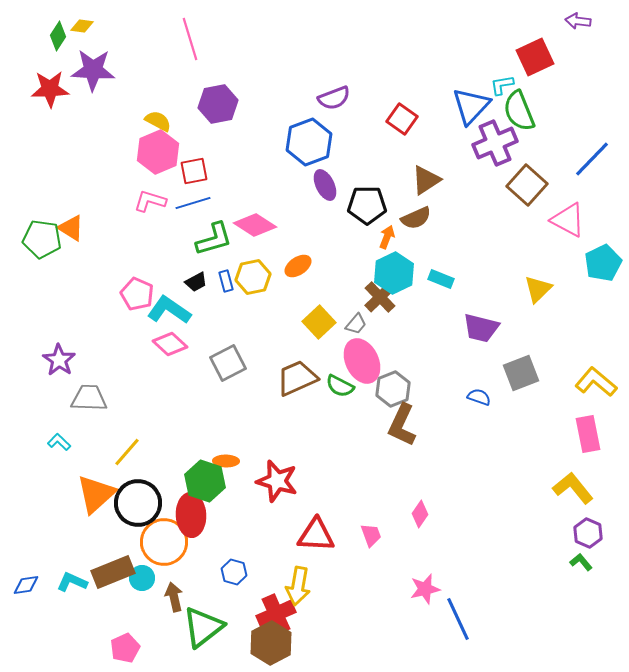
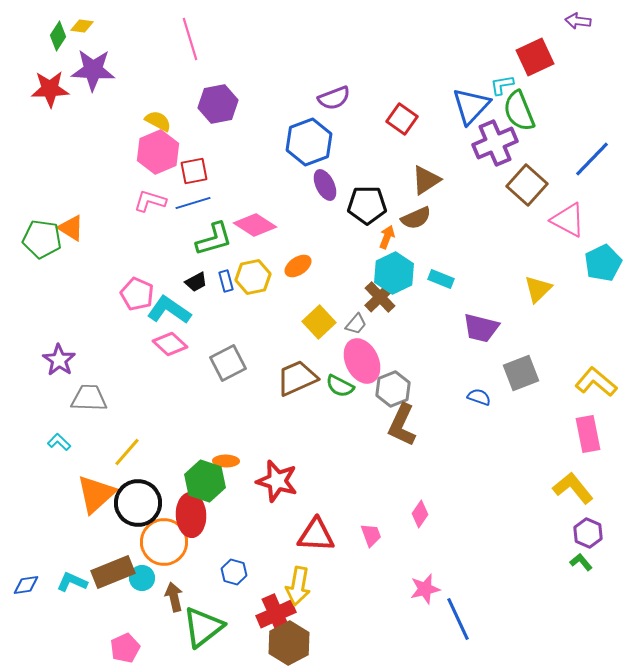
brown hexagon at (271, 643): moved 18 px right
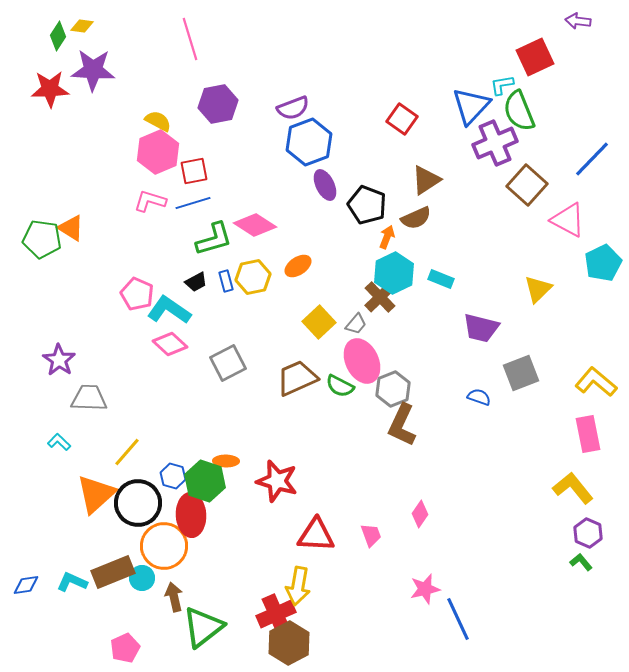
purple semicircle at (334, 98): moved 41 px left, 10 px down
black pentagon at (367, 205): rotated 21 degrees clockwise
orange circle at (164, 542): moved 4 px down
blue hexagon at (234, 572): moved 61 px left, 96 px up
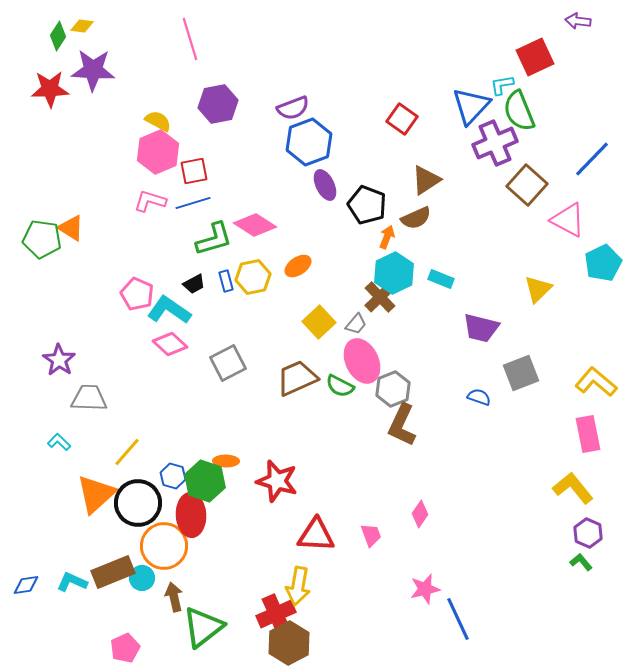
black trapezoid at (196, 282): moved 2 px left, 2 px down
